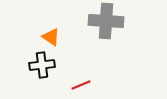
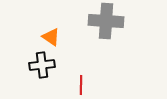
red line: rotated 66 degrees counterclockwise
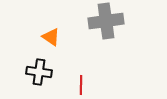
gray cross: rotated 12 degrees counterclockwise
black cross: moved 3 px left, 7 px down; rotated 15 degrees clockwise
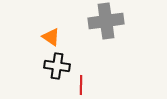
black cross: moved 18 px right, 6 px up
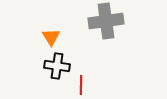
orange triangle: rotated 24 degrees clockwise
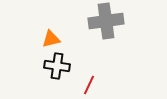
orange triangle: moved 2 px down; rotated 48 degrees clockwise
red line: moved 8 px right; rotated 24 degrees clockwise
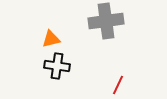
red line: moved 29 px right
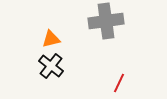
black cross: moved 6 px left; rotated 30 degrees clockwise
red line: moved 1 px right, 2 px up
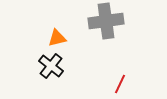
orange triangle: moved 6 px right, 1 px up
red line: moved 1 px right, 1 px down
